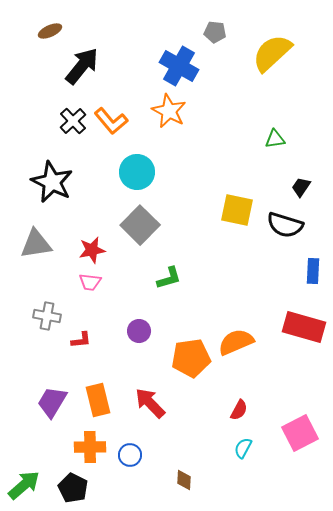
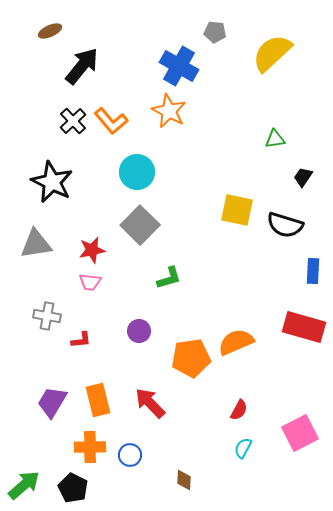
black trapezoid: moved 2 px right, 10 px up
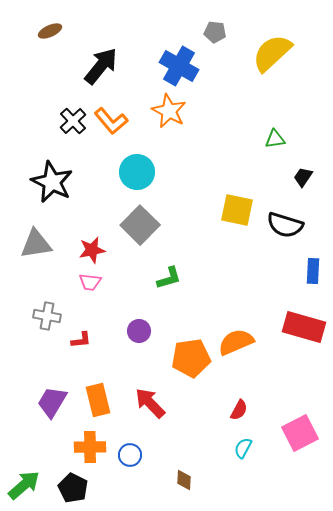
black arrow: moved 19 px right
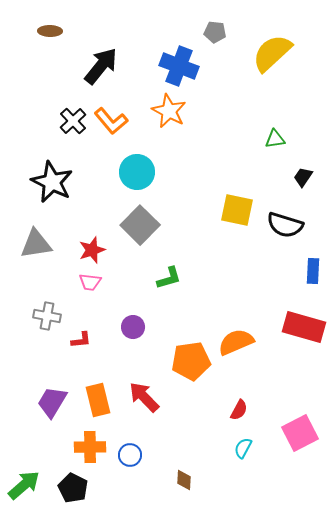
brown ellipse: rotated 25 degrees clockwise
blue cross: rotated 9 degrees counterclockwise
red star: rotated 8 degrees counterclockwise
purple circle: moved 6 px left, 4 px up
orange pentagon: moved 3 px down
red arrow: moved 6 px left, 6 px up
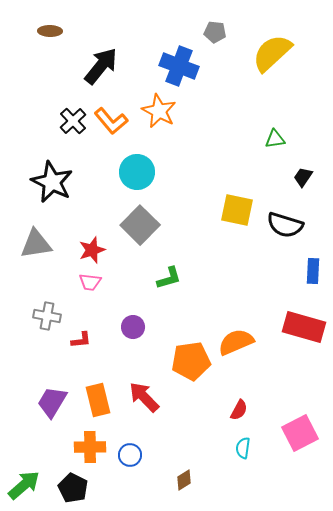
orange star: moved 10 px left
cyan semicircle: rotated 20 degrees counterclockwise
brown diamond: rotated 55 degrees clockwise
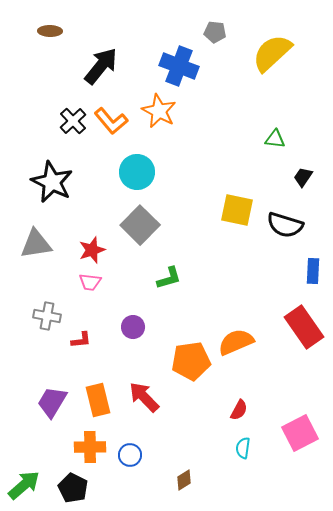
green triangle: rotated 15 degrees clockwise
red rectangle: rotated 39 degrees clockwise
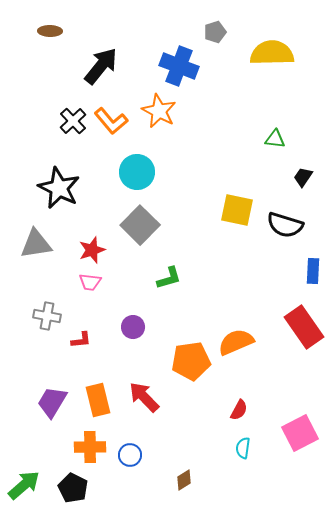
gray pentagon: rotated 25 degrees counterclockwise
yellow semicircle: rotated 42 degrees clockwise
black star: moved 7 px right, 6 px down
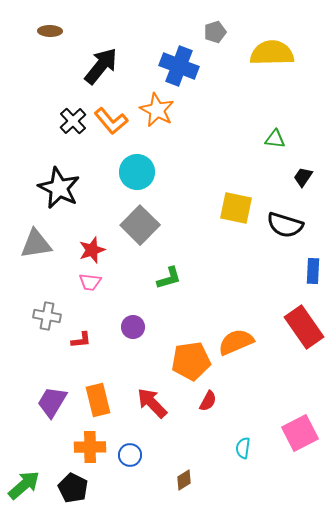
orange star: moved 2 px left, 1 px up
yellow square: moved 1 px left, 2 px up
red arrow: moved 8 px right, 6 px down
red semicircle: moved 31 px left, 9 px up
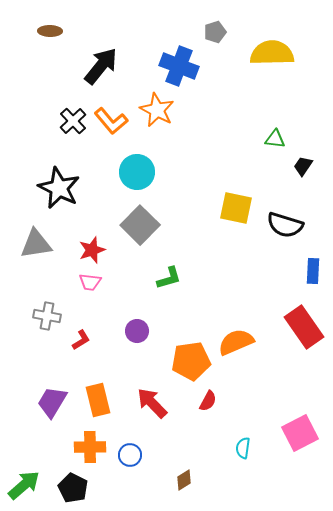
black trapezoid: moved 11 px up
purple circle: moved 4 px right, 4 px down
red L-shape: rotated 25 degrees counterclockwise
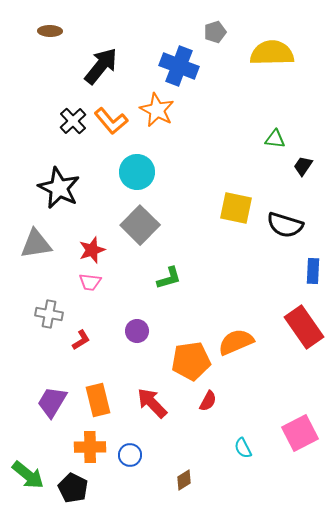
gray cross: moved 2 px right, 2 px up
cyan semicircle: rotated 35 degrees counterclockwise
green arrow: moved 4 px right, 10 px up; rotated 80 degrees clockwise
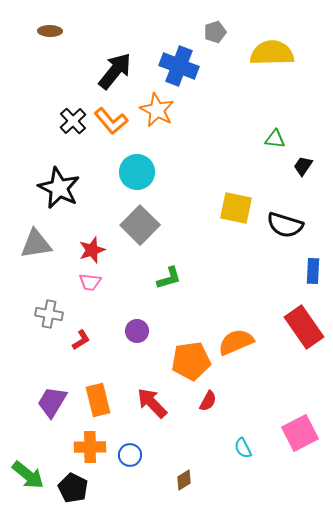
black arrow: moved 14 px right, 5 px down
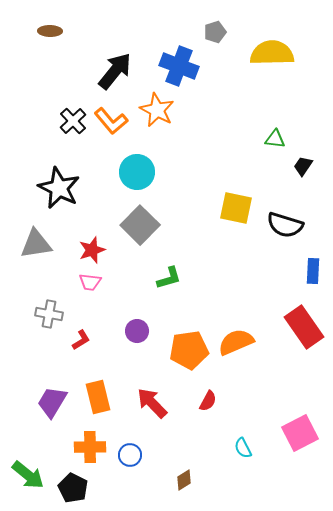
orange pentagon: moved 2 px left, 11 px up
orange rectangle: moved 3 px up
